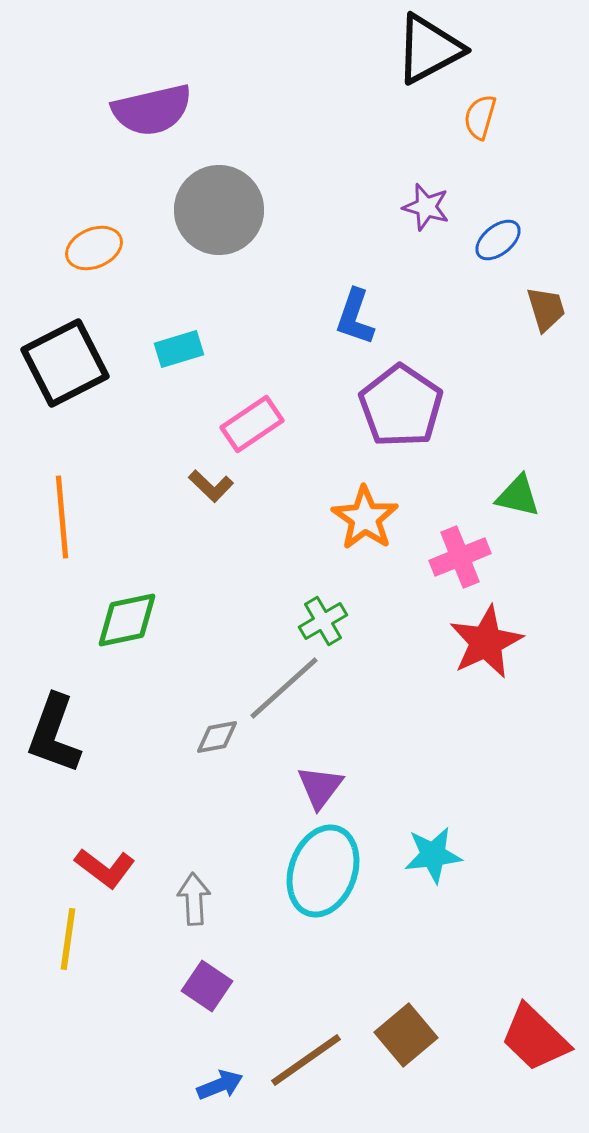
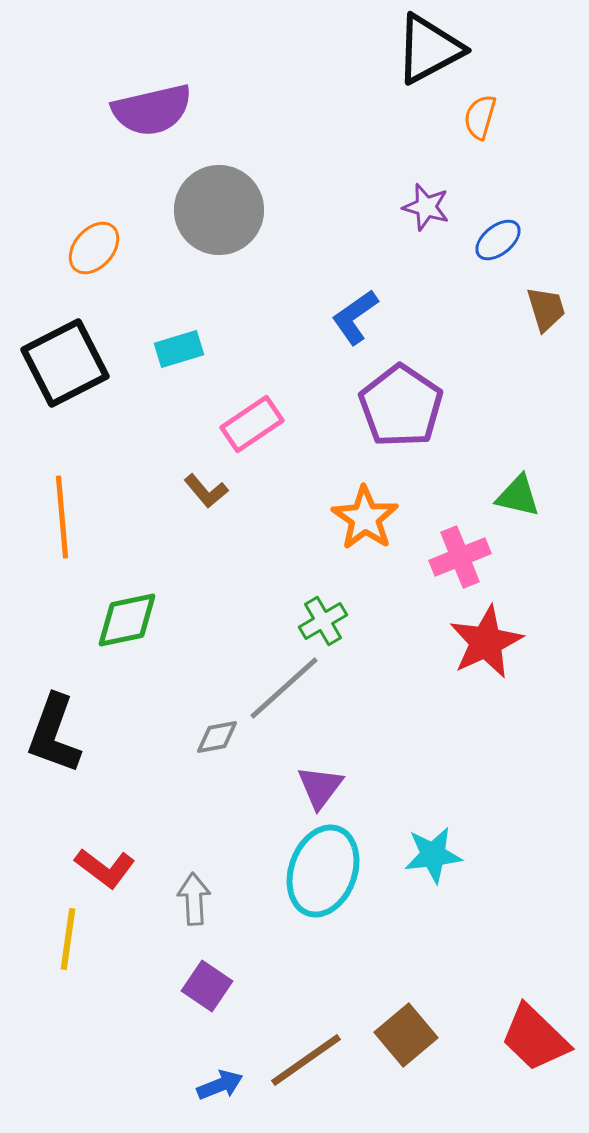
orange ellipse: rotated 26 degrees counterclockwise
blue L-shape: rotated 36 degrees clockwise
brown L-shape: moved 5 px left, 5 px down; rotated 6 degrees clockwise
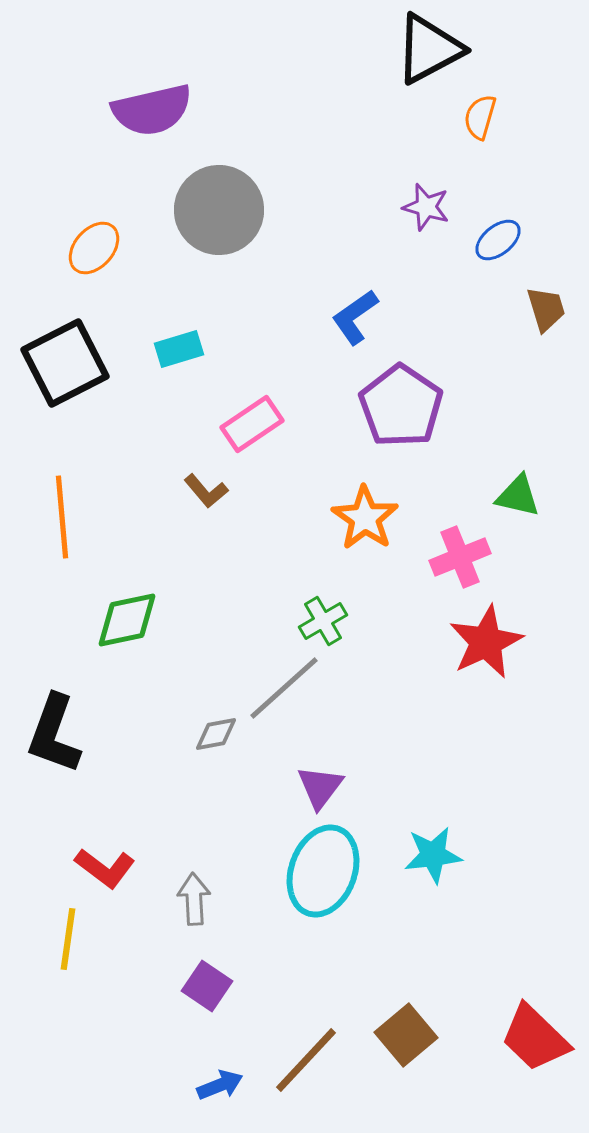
gray diamond: moved 1 px left, 3 px up
brown line: rotated 12 degrees counterclockwise
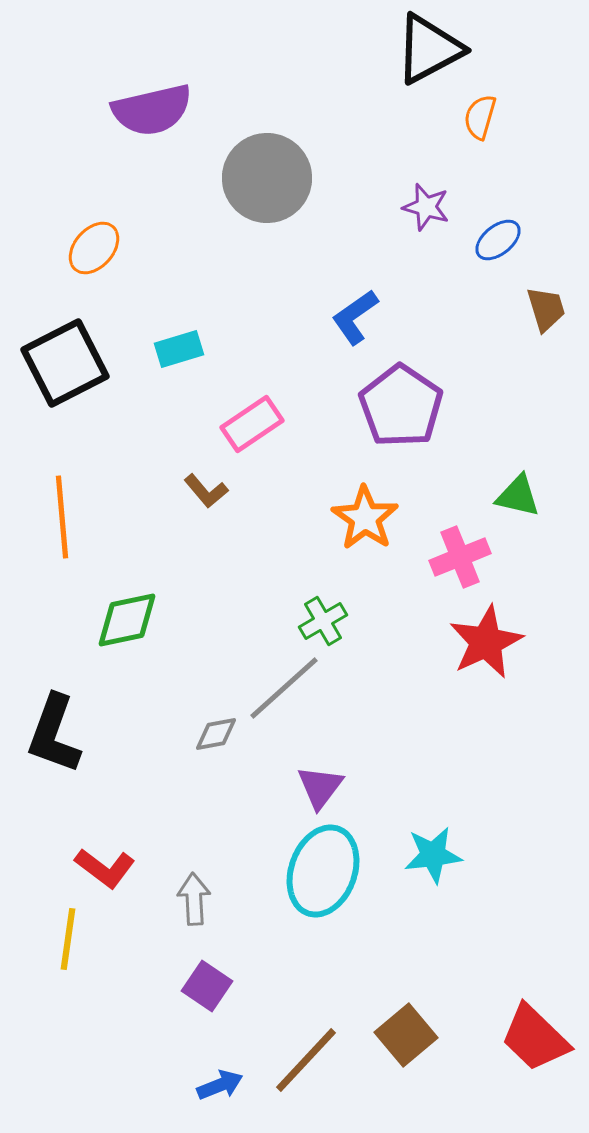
gray circle: moved 48 px right, 32 px up
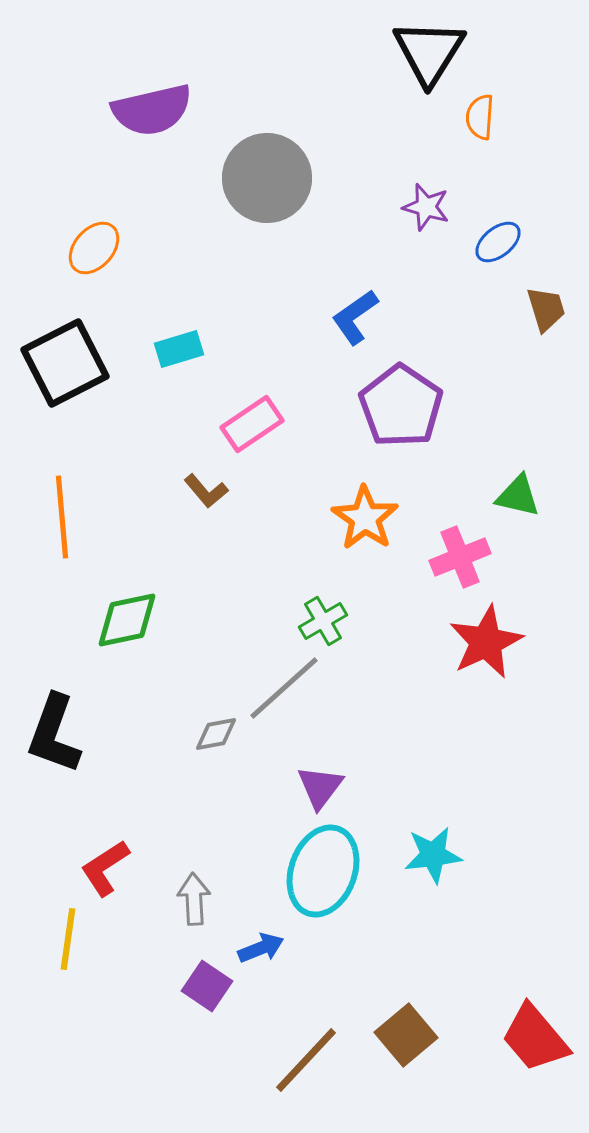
black triangle: moved 3 px down; rotated 30 degrees counterclockwise
orange semicircle: rotated 12 degrees counterclockwise
blue ellipse: moved 2 px down
red L-shape: rotated 110 degrees clockwise
red trapezoid: rotated 6 degrees clockwise
blue arrow: moved 41 px right, 137 px up
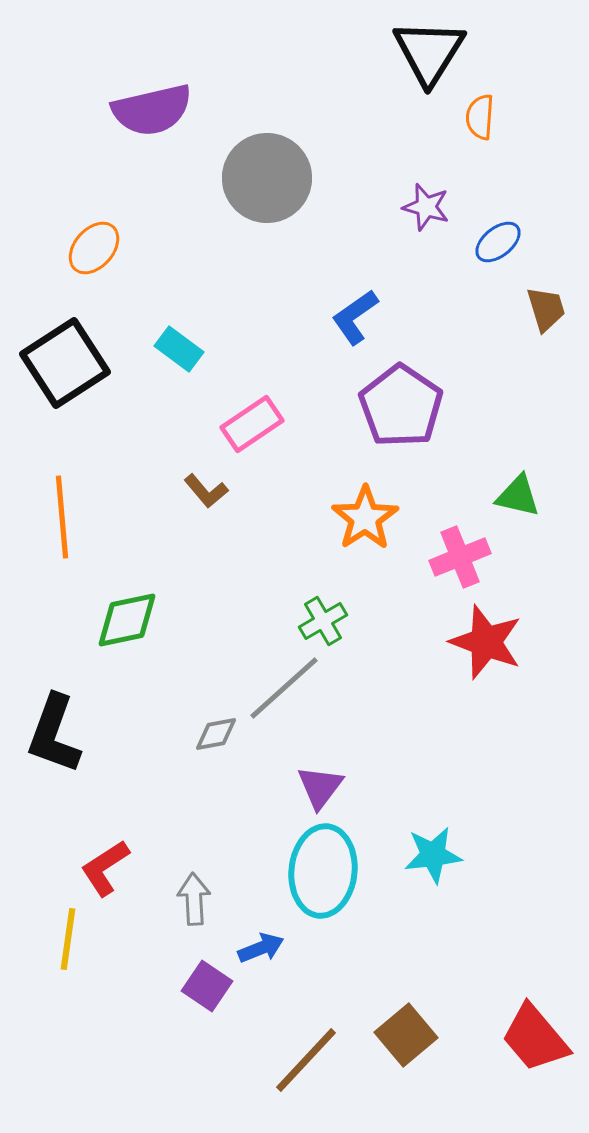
cyan rectangle: rotated 54 degrees clockwise
black square: rotated 6 degrees counterclockwise
orange star: rotated 4 degrees clockwise
red star: rotated 26 degrees counterclockwise
cyan ellipse: rotated 14 degrees counterclockwise
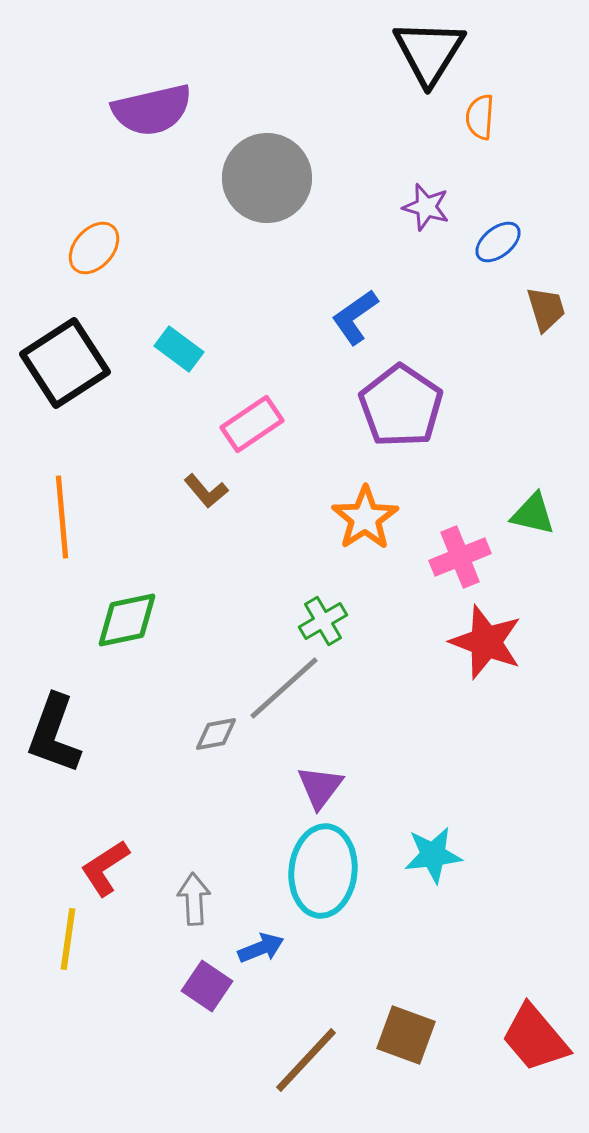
green triangle: moved 15 px right, 18 px down
brown square: rotated 30 degrees counterclockwise
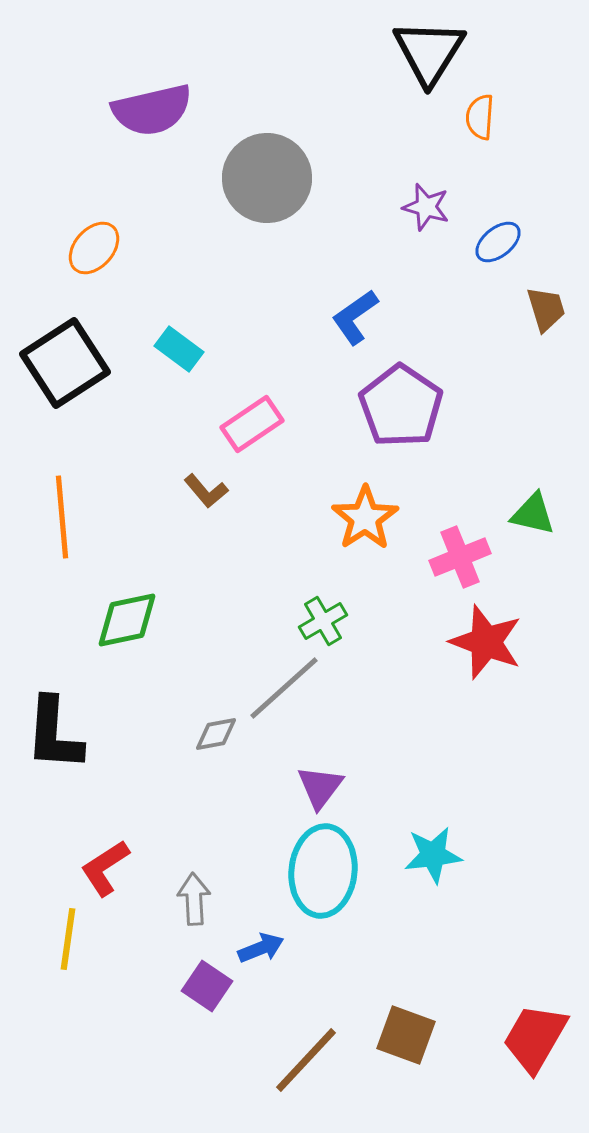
black L-shape: rotated 16 degrees counterclockwise
red trapezoid: rotated 70 degrees clockwise
